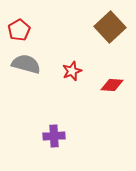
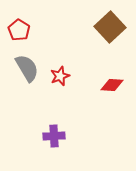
red pentagon: rotated 10 degrees counterclockwise
gray semicircle: moved 1 px right, 4 px down; rotated 44 degrees clockwise
red star: moved 12 px left, 5 px down
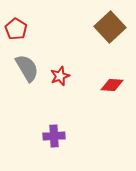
red pentagon: moved 3 px left, 1 px up
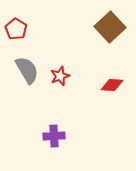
gray semicircle: moved 2 px down
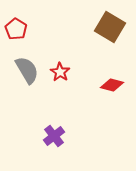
brown square: rotated 16 degrees counterclockwise
red star: moved 4 px up; rotated 18 degrees counterclockwise
red diamond: rotated 10 degrees clockwise
purple cross: rotated 35 degrees counterclockwise
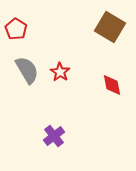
red diamond: rotated 65 degrees clockwise
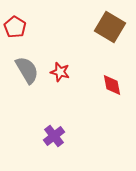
red pentagon: moved 1 px left, 2 px up
red star: rotated 18 degrees counterclockwise
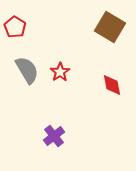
red star: rotated 24 degrees clockwise
